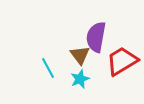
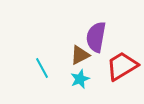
brown triangle: rotated 40 degrees clockwise
red trapezoid: moved 5 px down
cyan line: moved 6 px left
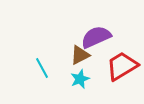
purple semicircle: rotated 56 degrees clockwise
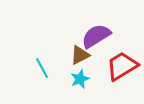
purple semicircle: moved 1 px up; rotated 8 degrees counterclockwise
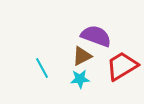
purple semicircle: rotated 52 degrees clockwise
brown triangle: moved 2 px right, 1 px down
cyan star: rotated 18 degrees clockwise
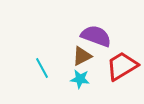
cyan star: rotated 12 degrees clockwise
